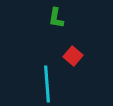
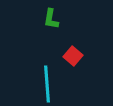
green L-shape: moved 5 px left, 1 px down
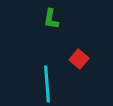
red square: moved 6 px right, 3 px down
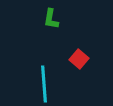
cyan line: moved 3 px left
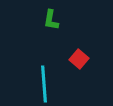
green L-shape: moved 1 px down
